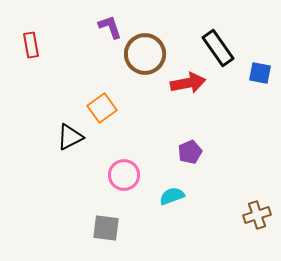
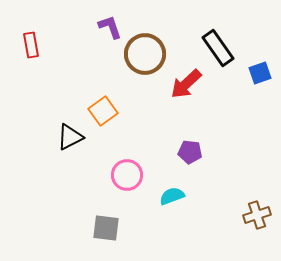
blue square: rotated 30 degrees counterclockwise
red arrow: moved 2 px left, 1 px down; rotated 148 degrees clockwise
orange square: moved 1 px right, 3 px down
purple pentagon: rotated 30 degrees clockwise
pink circle: moved 3 px right
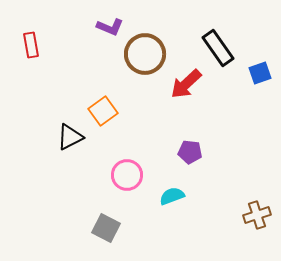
purple L-shape: rotated 132 degrees clockwise
gray square: rotated 20 degrees clockwise
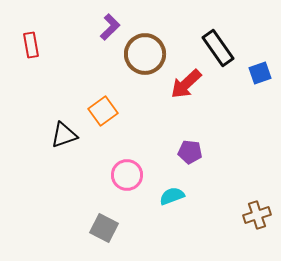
purple L-shape: rotated 68 degrees counterclockwise
black triangle: moved 6 px left, 2 px up; rotated 8 degrees clockwise
gray square: moved 2 px left
